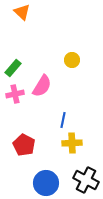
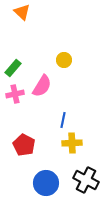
yellow circle: moved 8 px left
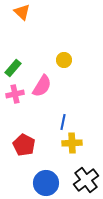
blue line: moved 2 px down
black cross: rotated 25 degrees clockwise
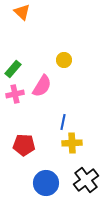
green rectangle: moved 1 px down
red pentagon: rotated 25 degrees counterclockwise
